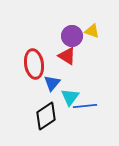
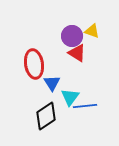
red triangle: moved 10 px right, 3 px up
blue triangle: rotated 12 degrees counterclockwise
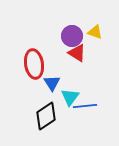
yellow triangle: moved 3 px right, 1 px down
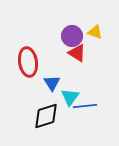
red ellipse: moved 6 px left, 2 px up
black diamond: rotated 16 degrees clockwise
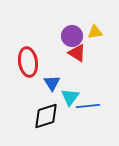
yellow triangle: rotated 28 degrees counterclockwise
blue line: moved 3 px right
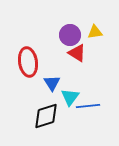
purple circle: moved 2 px left, 1 px up
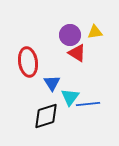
blue line: moved 2 px up
